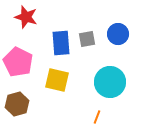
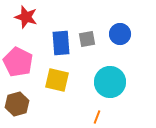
blue circle: moved 2 px right
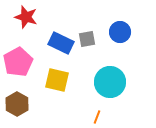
blue circle: moved 2 px up
blue rectangle: rotated 60 degrees counterclockwise
pink pentagon: rotated 16 degrees clockwise
brown hexagon: rotated 15 degrees counterclockwise
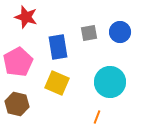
gray square: moved 2 px right, 6 px up
blue rectangle: moved 3 px left, 4 px down; rotated 55 degrees clockwise
yellow square: moved 3 px down; rotated 10 degrees clockwise
brown hexagon: rotated 15 degrees counterclockwise
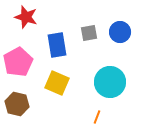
blue rectangle: moved 1 px left, 2 px up
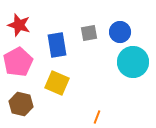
red star: moved 7 px left, 8 px down
cyan circle: moved 23 px right, 20 px up
brown hexagon: moved 4 px right
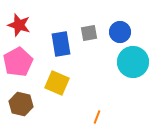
blue rectangle: moved 4 px right, 1 px up
